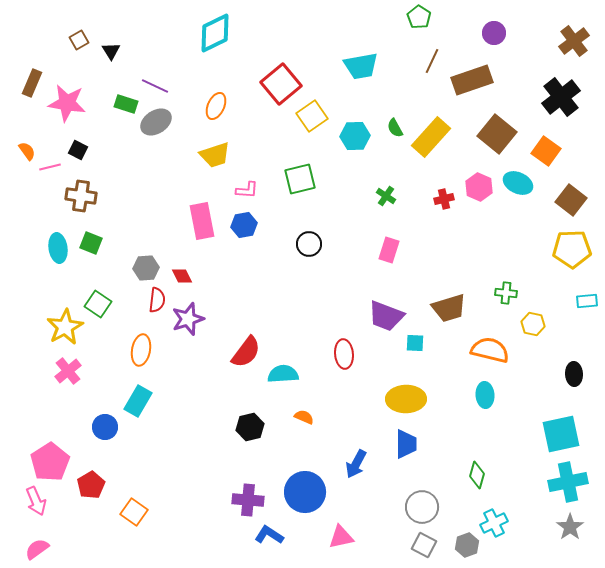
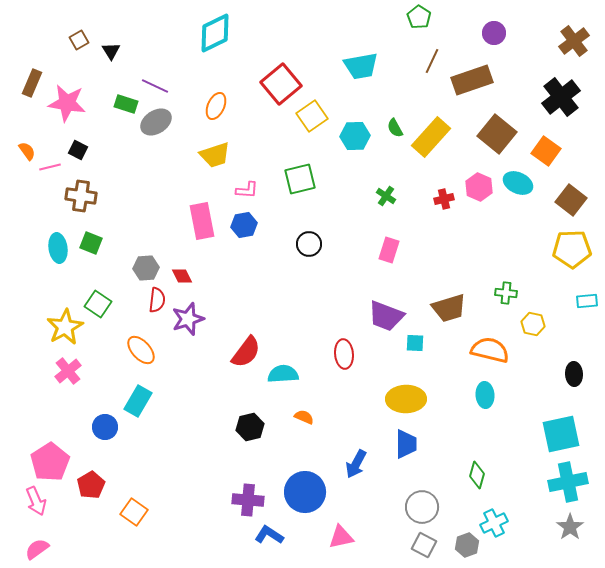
orange ellipse at (141, 350): rotated 52 degrees counterclockwise
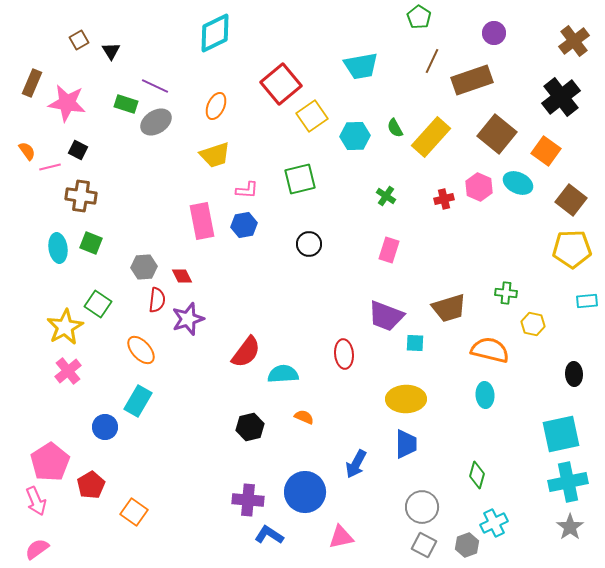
gray hexagon at (146, 268): moved 2 px left, 1 px up
